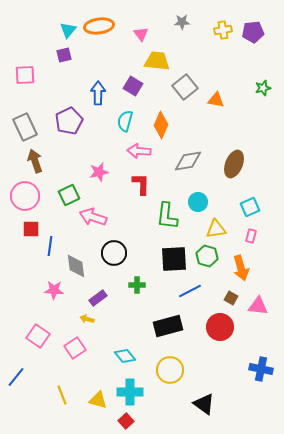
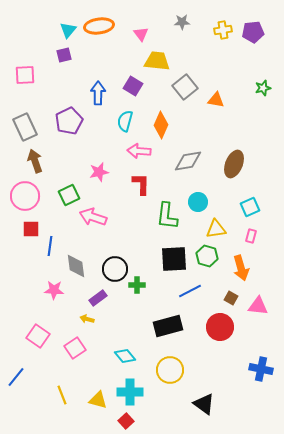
black circle at (114, 253): moved 1 px right, 16 px down
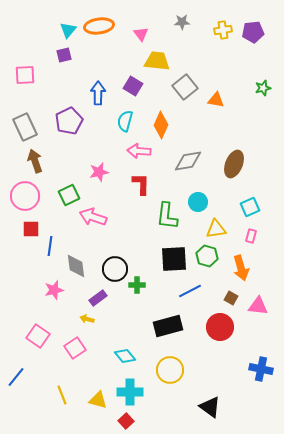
pink star at (54, 290): rotated 18 degrees counterclockwise
black triangle at (204, 404): moved 6 px right, 3 px down
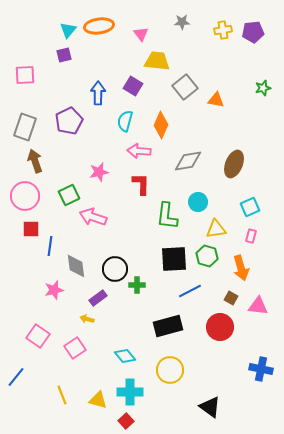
gray rectangle at (25, 127): rotated 44 degrees clockwise
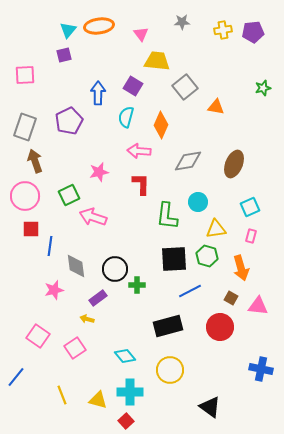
orange triangle at (216, 100): moved 7 px down
cyan semicircle at (125, 121): moved 1 px right, 4 px up
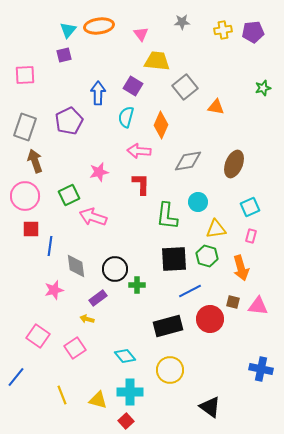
brown square at (231, 298): moved 2 px right, 4 px down; rotated 16 degrees counterclockwise
red circle at (220, 327): moved 10 px left, 8 px up
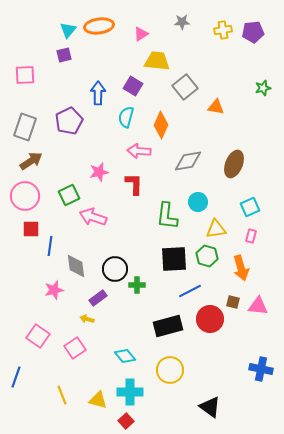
pink triangle at (141, 34): rotated 35 degrees clockwise
brown arrow at (35, 161): moved 4 px left; rotated 75 degrees clockwise
red L-shape at (141, 184): moved 7 px left
blue line at (16, 377): rotated 20 degrees counterclockwise
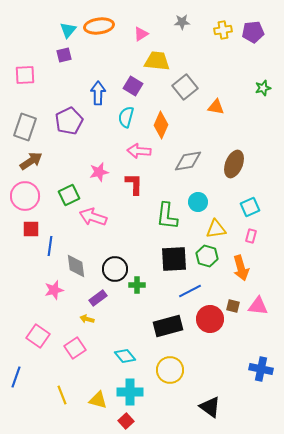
brown square at (233, 302): moved 4 px down
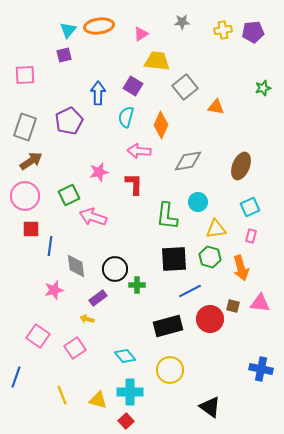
brown ellipse at (234, 164): moved 7 px right, 2 px down
green hexagon at (207, 256): moved 3 px right, 1 px down
pink triangle at (258, 306): moved 2 px right, 3 px up
